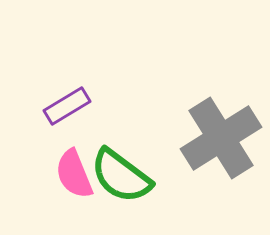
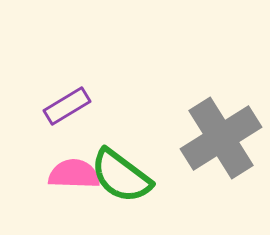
pink semicircle: rotated 114 degrees clockwise
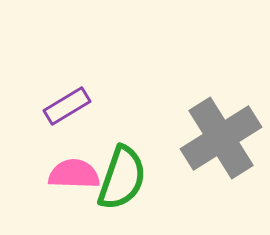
green semicircle: moved 1 px right, 2 px down; rotated 108 degrees counterclockwise
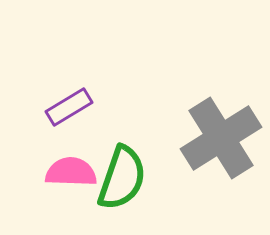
purple rectangle: moved 2 px right, 1 px down
pink semicircle: moved 3 px left, 2 px up
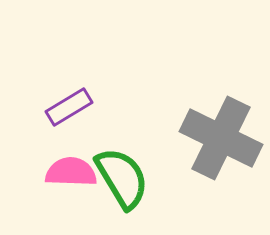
gray cross: rotated 32 degrees counterclockwise
green semicircle: rotated 50 degrees counterclockwise
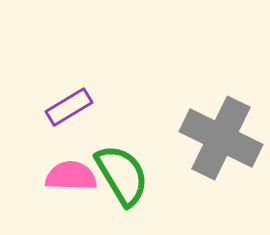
pink semicircle: moved 4 px down
green semicircle: moved 3 px up
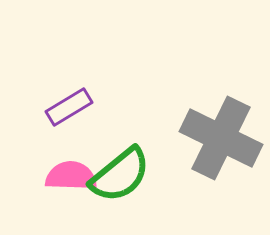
green semicircle: moved 2 px left; rotated 82 degrees clockwise
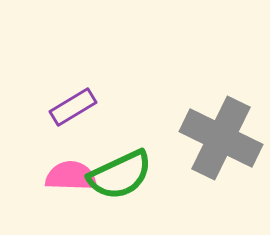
purple rectangle: moved 4 px right
green semicircle: rotated 14 degrees clockwise
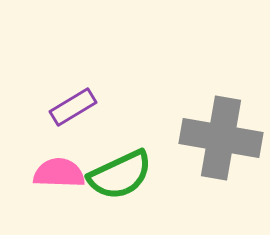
gray cross: rotated 16 degrees counterclockwise
pink semicircle: moved 12 px left, 3 px up
